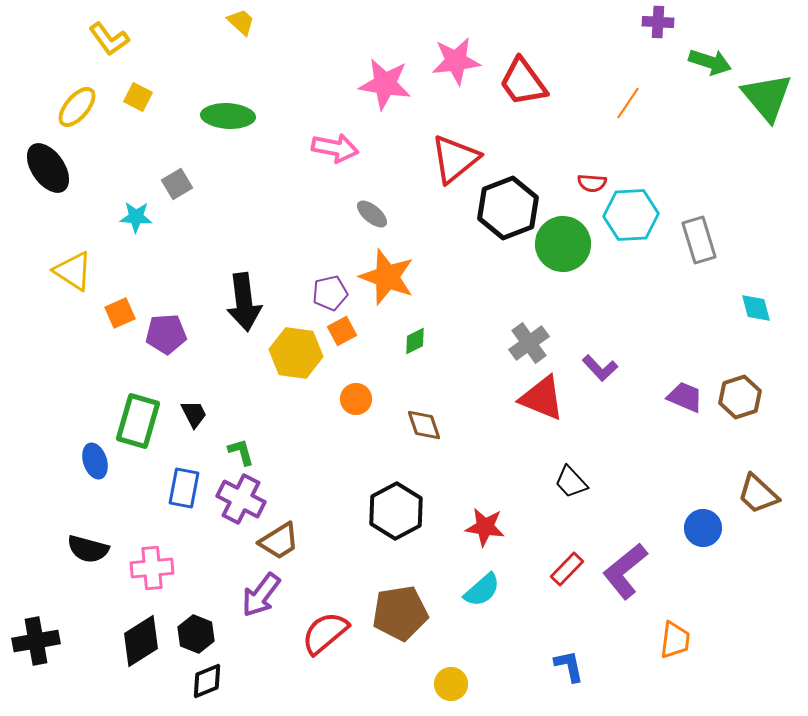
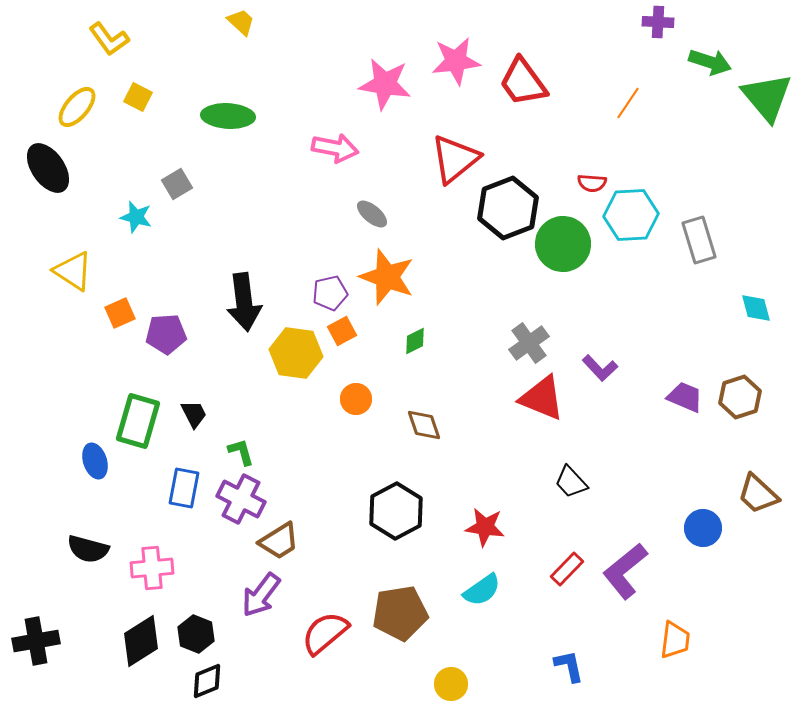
cyan star at (136, 217): rotated 12 degrees clockwise
cyan semicircle at (482, 590): rotated 6 degrees clockwise
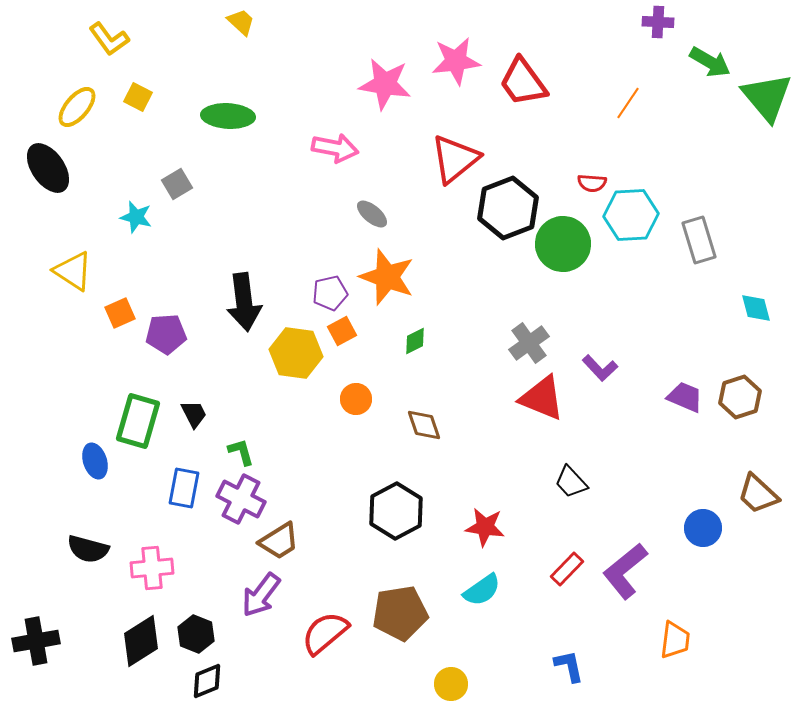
green arrow at (710, 62): rotated 12 degrees clockwise
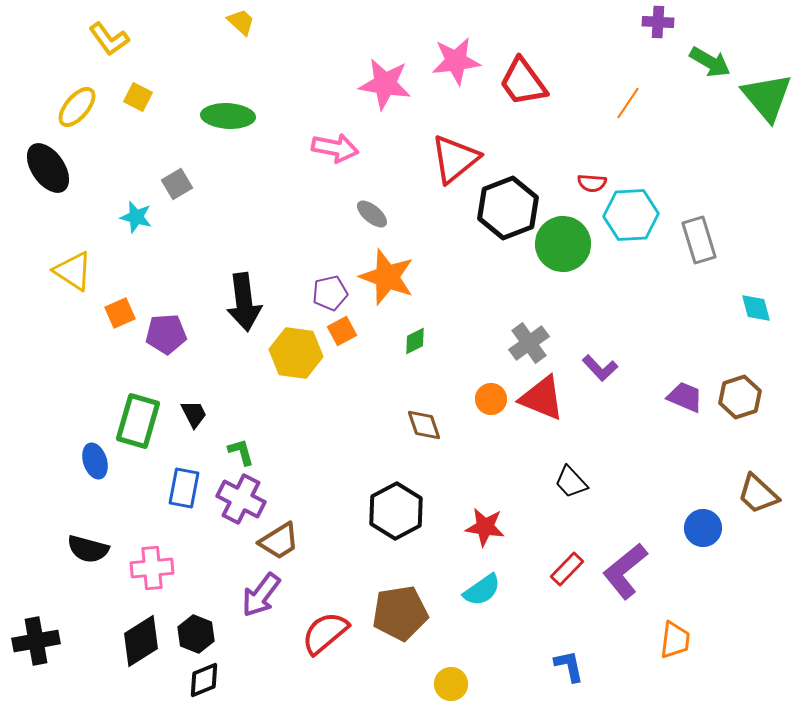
orange circle at (356, 399): moved 135 px right
black diamond at (207, 681): moved 3 px left, 1 px up
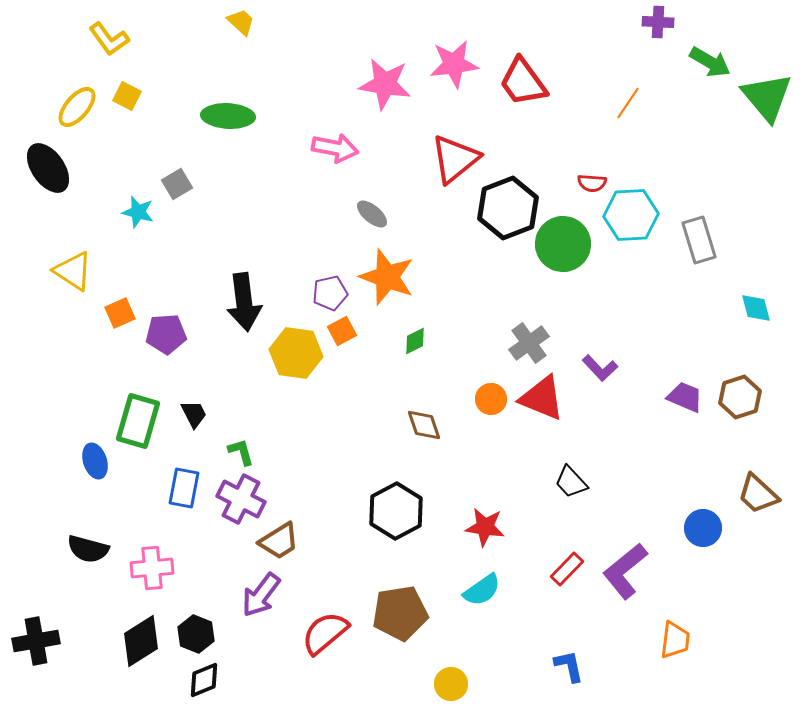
pink star at (456, 61): moved 2 px left, 3 px down
yellow square at (138, 97): moved 11 px left, 1 px up
cyan star at (136, 217): moved 2 px right, 5 px up
